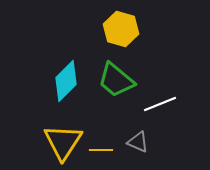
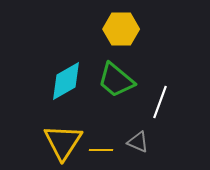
yellow hexagon: rotated 16 degrees counterclockwise
cyan diamond: rotated 15 degrees clockwise
white line: moved 2 px up; rotated 48 degrees counterclockwise
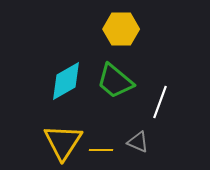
green trapezoid: moved 1 px left, 1 px down
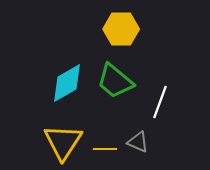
cyan diamond: moved 1 px right, 2 px down
yellow line: moved 4 px right, 1 px up
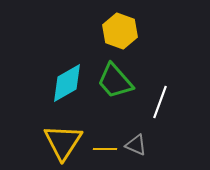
yellow hexagon: moved 1 px left, 2 px down; rotated 20 degrees clockwise
green trapezoid: rotated 9 degrees clockwise
gray triangle: moved 2 px left, 3 px down
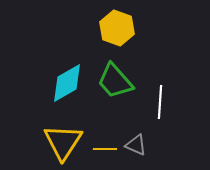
yellow hexagon: moved 3 px left, 3 px up
white line: rotated 16 degrees counterclockwise
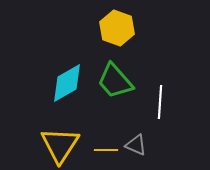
yellow triangle: moved 3 px left, 3 px down
yellow line: moved 1 px right, 1 px down
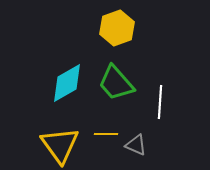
yellow hexagon: rotated 20 degrees clockwise
green trapezoid: moved 1 px right, 2 px down
yellow triangle: rotated 9 degrees counterclockwise
yellow line: moved 16 px up
